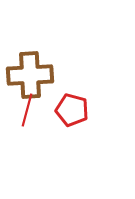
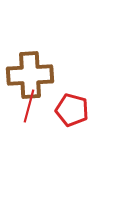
red line: moved 2 px right, 4 px up
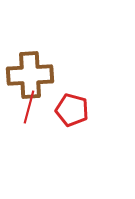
red line: moved 1 px down
